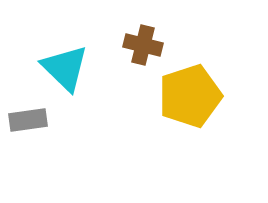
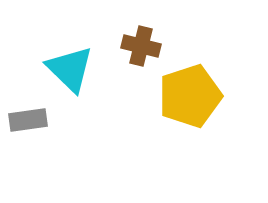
brown cross: moved 2 px left, 1 px down
cyan triangle: moved 5 px right, 1 px down
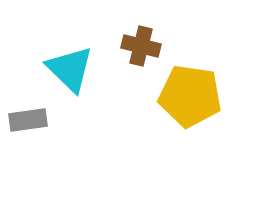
yellow pentagon: rotated 26 degrees clockwise
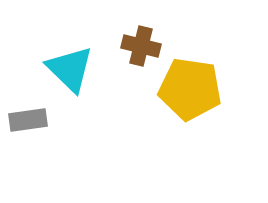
yellow pentagon: moved 7 px up
